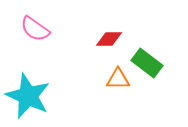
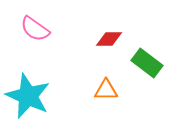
orange triangle: moved 12 px left, 11 px down
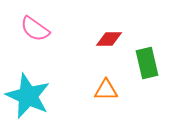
green rectangle: rotated 40 degrees clockwise
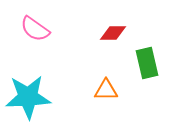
red diamond: moved 4 px right, 6 px up
cyan star: moved 1 px down; rotated 27 degrees counterclockwise
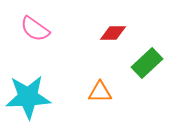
green rectangle: rotated 60 degrees clockwise
orange triangle: moved 6 px left, 2 px down
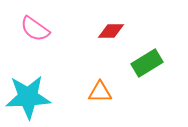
red diamond: moved 2 px left, 2 px up
green rectangle: rotated 12 degrees clockwise
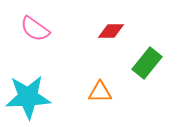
green rectangle: rotated 20 degrees counterclockwise
